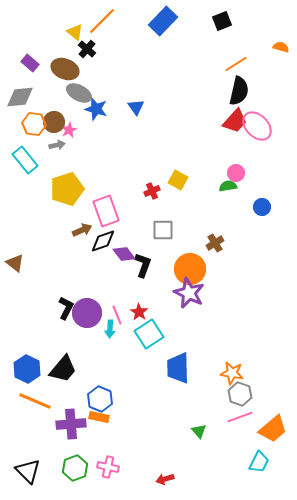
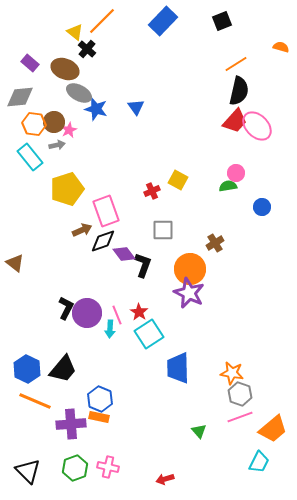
cyan rectangle at (25, 160): moved 5 px right, 3 px up
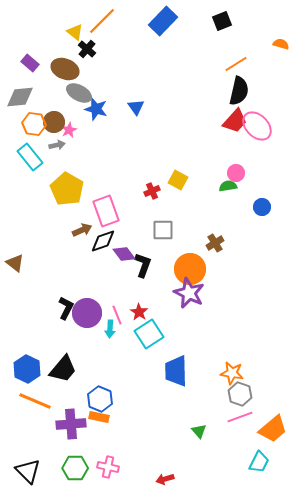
orange semicircle at (281, 47): moved 3 px up
yellow pentagon at (67, 189): rotated 24 degrees counterclockwise
blue trapezoid at (178, 368): moved 2 px left, 3 px down
green hexagon at (75, 468): rotated 20 degrees clockwise
